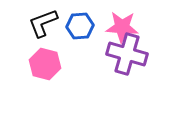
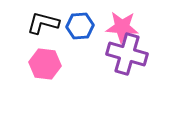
black L-shape: rotated 36 degrees clockwise
pink hexagon: rotated 8 degrees counterclockwise
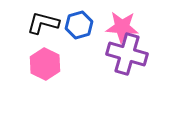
blue hexagon: moved 1 px left, 1 px up; rotated 12 degrees counterclockwise
pink hexagon: rotated 20 degrees clockwise
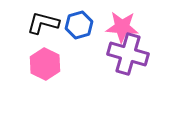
purple cross: moved 1 px right
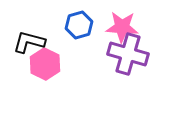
black L-shape: moved 14 px left, 19 px down
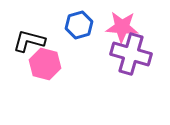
black L-shape: moved 1 px up
purple cross: moved 3 px right
pink hexagon: rotated 12 degrees counterclockwise
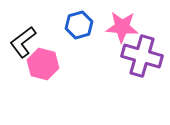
black L-shape: moved 6 px left, 1 px down; rotated 52 degrees counterclockwise
purple cross: moved 11 px right, 2 px down
pink hexagon: moved 2 px left
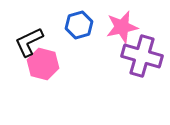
pink star: rotated 16 degrees counterclockwise
black L-shape: moved 6 px right; rotated 12 degrees clockwise
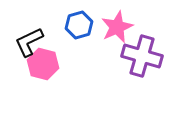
pink star: moved 5 px left; rotated 12 degrees counterclockwise
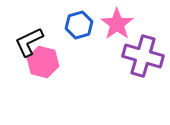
pink star: moved 3 px up; rotated 12 degrees counterclockwise
purple cross: moved 1 px right
pink hexagon: moved 2 px up
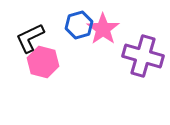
pink star: moved 14 px left, 5 px down
black L-shape: moved 1 px right, 4 px up
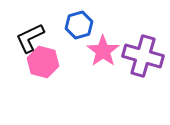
pink star: moved 22 px down
